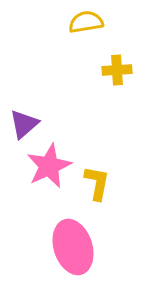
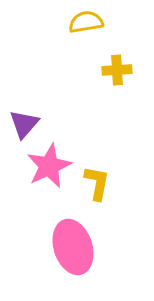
purple triangle: rotated 8 degrees counterclockwise
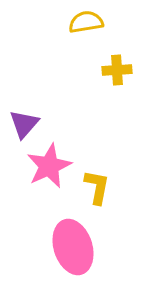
yellow L-shape: moved 4 px down
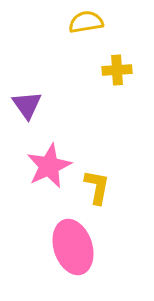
purple triangle: moved 3 px right, 19 px up; rotated 16 degrees counterclockwise
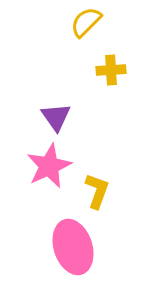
yellow semicircle: rotated 36 degrees counterclockwise
yellow cross: moved 6 px left
purple triangle: moved 29 px right, 12 px down
yellow L-shape: moved 4 px down; rotated 9 degrees clockwise
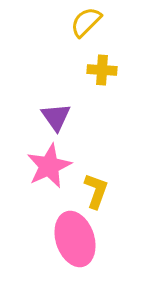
yellow cross: moved 9 px left; rotated 8 degrees clockwise
yellow L-shape: moved 1 px left
pink ellipse: moved 2 px right, 8 px up
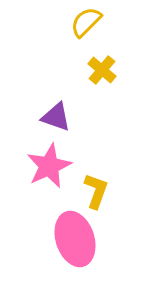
yellow cross: rotated 36 degrees clockwise
purple triangle: rotated 36 degrees counterclockwise
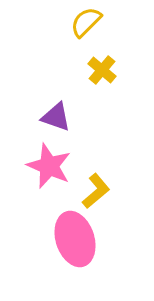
pink star: rotated 24 degrees counterclockwise
yellow L-shape: rotated 30 degrees clockwise
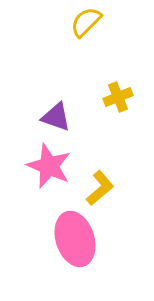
yellow cross: moved 16 px right, 27 px down; rotated 28 degrees clockwise
yellow L-shape: moved 4 px right, 3 px up
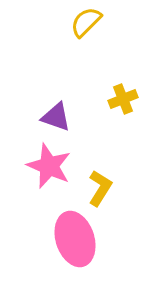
yellow cross: moved 5 px right, 2 px down
yellow L-shape: rotated 18 degrees counterclockwise
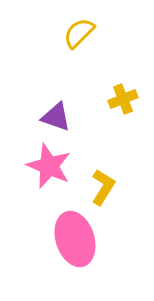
yellow semicircle: moved 7 px left, 11 px down
yellow L-shape: moved 3 px right, 1 px up
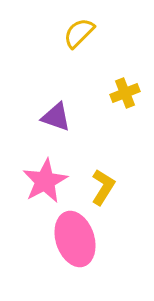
yellow cross: moved 2 px right, 6 px up
pink star: moved 4 px left, 15 px down; rotated 21 degrees clockwise
